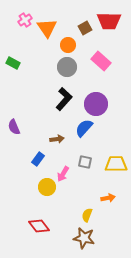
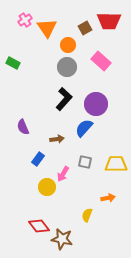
purple semicircle: moved 9 px right
brown star: moved 22 px left, 1 px down
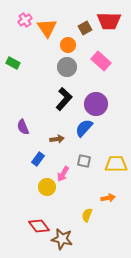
gray square: moved 1 px left, 1 px up
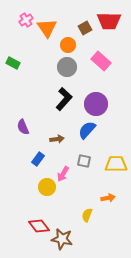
pink cross: moved 1 px right
blue semicircle: moved 3 px right, 2 px down
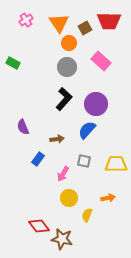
orange triangle: moved 12 px right, 5 px up
orange circle: moved 1 px right, 2 px up
yellow circle: moved 22 px right, 11 px down
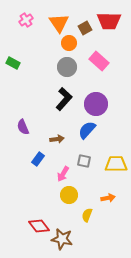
pink rectangle: moved 2 px left
yellow circle: moved 3 px up
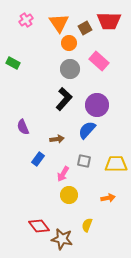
gray circle: moved 3 px right, 2 px down
purple circle: moved 1 px right, 1 px down
yellow semicircle: moved 10 px down
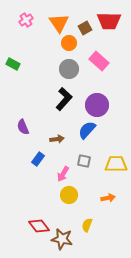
green rectangle: moved 1 px down
gray circle: moved 1 px left
